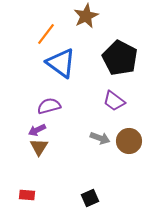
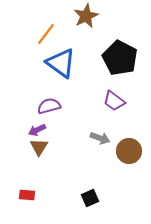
brown circle: moved 10 px down
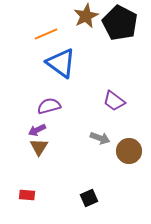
orange line: rotated 30 degrees clockwise
black pentagon: moved 35 px up
black square: moved 1 px left
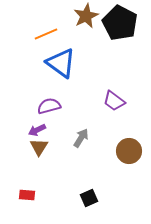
gray arrow: moved 19 px left; rotated 78 degrees counterclockwise
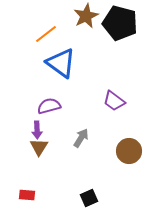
black pentagon: rotated 12 degrees counterclockwise
orange line: rotated 15 degrees counterclockwise
purple arrow: rotated 66 degrees counterclockwise
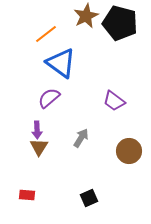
purple semicircle: moved 8 px up; rotated 25 degrees counterclockwise
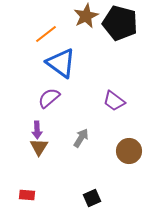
black square: moved 3 px right
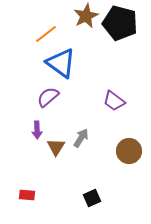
purple semicircle: moved 1 px left, 1 px up
brown triangle: moved 17 px right
